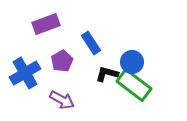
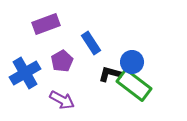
black L-shape: moved 3 px right
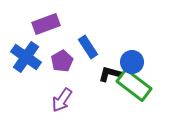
blue rectangle: moved 3 px left, 4 px down
blue cross: moved 1 px right, 16 px up; rotated 24 degrees counterclockwise
purple arrow: rotated 95 degrees clockwise
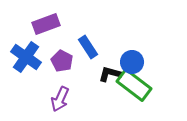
purple pentagon: rotated 15 degrees counterclockwise
purple arrow: moved 2 px left, 1 px up; rotated 10 degrees counterclockwise
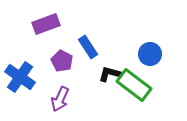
blue cross: moved 6 px left, 20 px down
blue circle: moved 18 px right, 8 px up
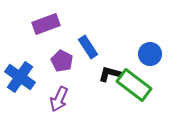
purple arrow: moved 1 px left
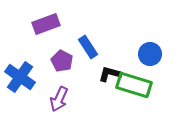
green rectangle: rotated 20 degrees counterclockwise
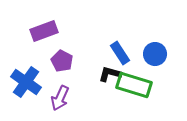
purple rectangle: moved 2 px left, 7 px down
blue rectangle: moved 32 px right, 6 px down
blue circle: moved 5 px right
blue cross: moved 6 px right, 5 px down
purple arrow: moved 1 px right, 1 px up
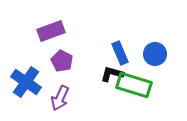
purple rectangle: moved 7 px right
blue rectangle: rotated 10 degrees clockwise
black L-shape: moved 2 px right
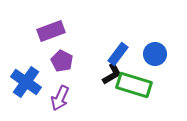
blue rectangle: moved 2 px left, 1 px down; rotated 60 degrees clockwise
black L-shape: rotated 135 degrees clockwise
